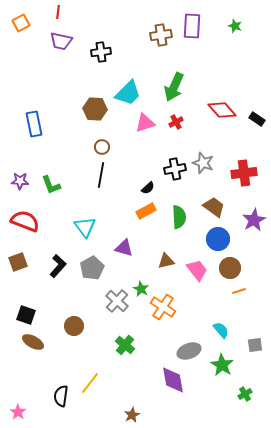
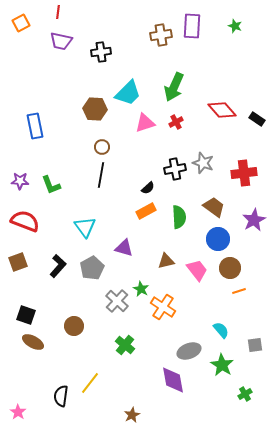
blue rectangle at (34, 124): moved 1 px right, 2 px down
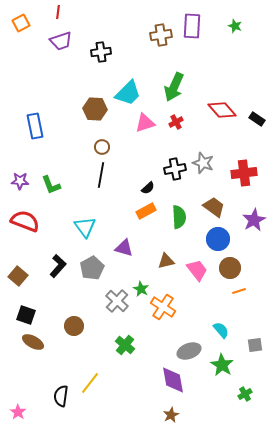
purple trapezoid at (61, 41): rotated 30 degrees counterclockwise
brown square at (18, 262): moved 14 px down; rotated 30 degrees counterclockwise
brown star at (132, 415): moved 39 px right
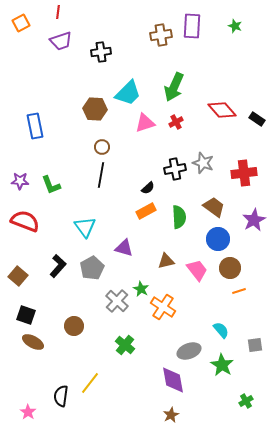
green cross at (245, 394): moved 1 px right, 7 px down
pink star at (18, 412): moved 10 px right
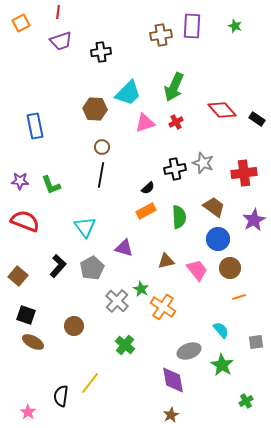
orange line at (239, 291): moved 6 px down
gray square at (255, 345): moved 1 px right, 3 px up
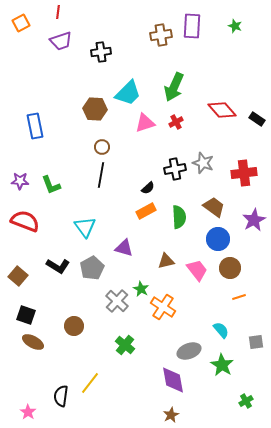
black L-shape at (58, 266): rotated 80 degrees clockwise
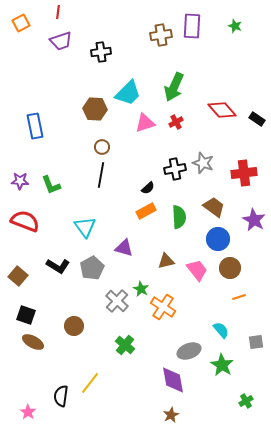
purple star at (254, 220): rotated 15 degrees counterclockwise
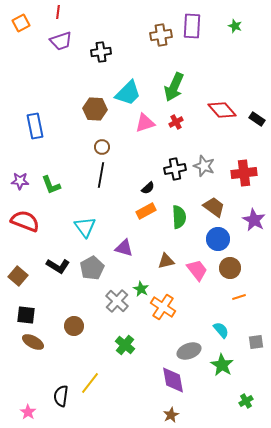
gray star at (203, 163): moved 1 px right, 3 px down
black square at (26, 315): rotated 12 degrees counterclockwise
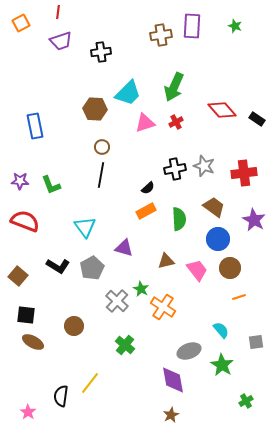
green semicircle at (179, 217): moved 2 px down
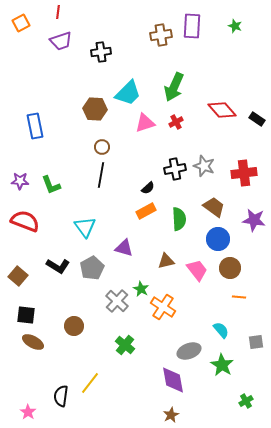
purple star at (254, 220): rotated 20 degrees counterclockwise
orange line at (239, 297): rotated 24 degrees clockwise
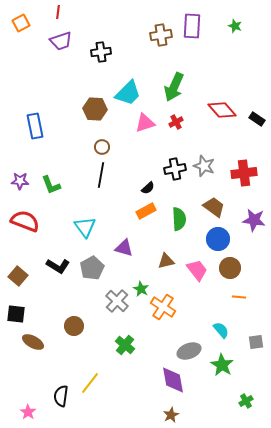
black square at (26, 315): moved 10 px left, 1 px up
